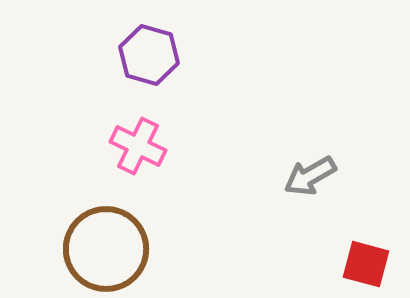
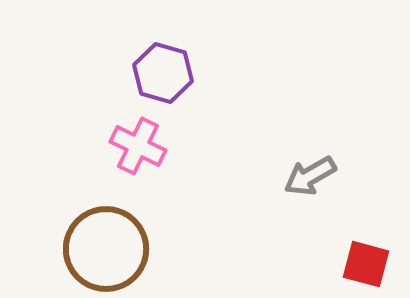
purple hexagon: moved 14 px right, 18 px down
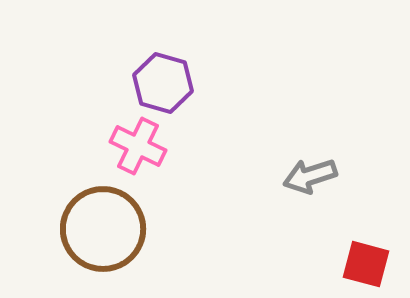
purple hexagon: moved 10 px down
gray arrow: rotated 12 degrees clockwise
brown circle: moved 3 px left, 20 px up
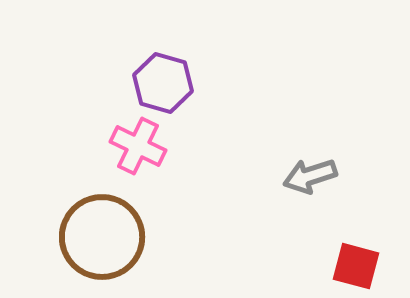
brown circle: moved 1 px left, 8 px down
red square: moved 10 px left, 2 px down
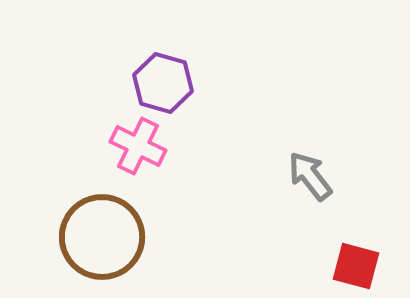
gray arrow: rotated 70 degrees clockwise
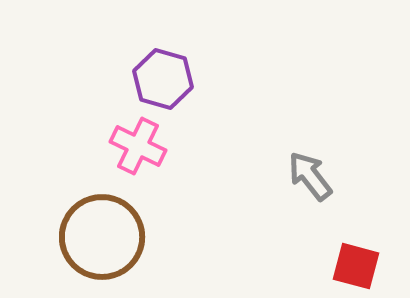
purple hexagon: moved 4 px up
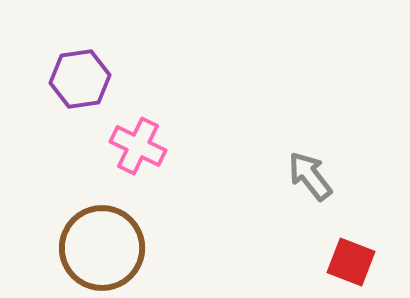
purple hexagon: moved 83 px left; rotated 24 degrees counterclockwise
brown circle: moved 11 px down
red square: moved 5 px left, 4 px up; rotated 6 degrees clockwise
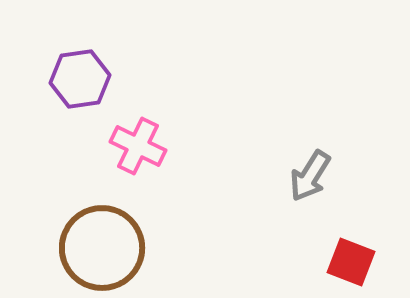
gray arrow: rotated 110 degrees counterclockwise
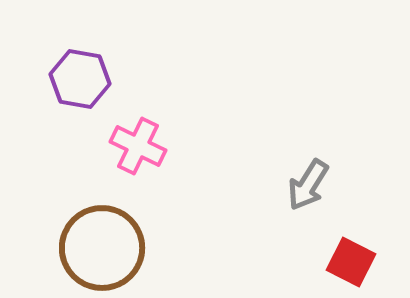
purple hexagon: rotated 18 degrees clockwise
gray arrow: moved 2 px left, 9 px down
red square: rotated 6 degrees clockwise
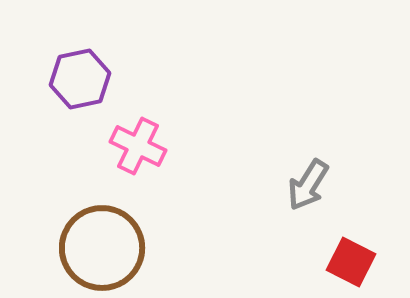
purple hexagon: rotated 22 degrees counterclockwise
